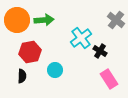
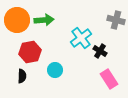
gray cross: rotated 24 degrees counterclockwise
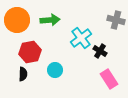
green arrow: moved 6 px right
black semicircle: moved 1 px right, 2 px up
